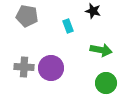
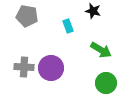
green arrow: rotated 20 degrees clockwise
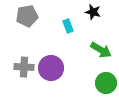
black star: moved 1 px down
gray pentagon: rotated 20 degrees counterclockwise
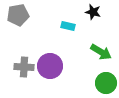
gray pentagon: moved 9 px left, 1 px up
cyan rectangle: rotated 56 degrees counterclockwise
green arrow: moved 2 px down
purple circle: moved 1 px left, 2 px up
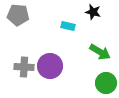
gray pentagon: rotated 15 degrees clockwise
green arrow: moved 1 px left
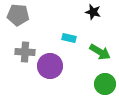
cyan rectangle: moved 1 px right, 12 px down
gray cross: moved 1 px right, 15 px up
green circle: moved 1 px left, 1 px down
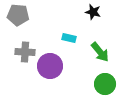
green arrow: rotated 20 degrees clockwise
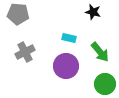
gray pentagon: moved 1 px up
gray cross: rotated 30 degrees counterclockwise
purple circle: moved 16 px right
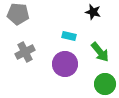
cyan rectangle: moved 2 px up
purple circle: moved 1 px left, 2 px up
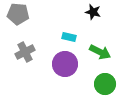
cyan rectangle: moved 1 px down
green arrow: rotated 25 degrees counterclockwise
